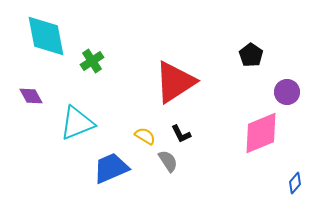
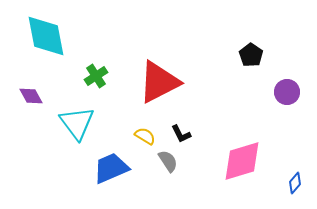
green cross: moved 4 px right, 15 px down
red triangle: moved 16 px left; rotated 6 degrees clockwise
cyan triangle: rotated 45 degrees counterclockwise
pink diamond: moved 19 px left, 28 px down; rotated 6 degrees clockwise
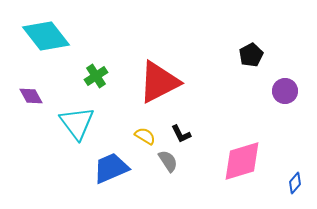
cyan diamond: rotated 27 degrees counterclockwise
black pentagon: rotated 10 degrees clockwise
purple circle: moved 2 px left, 1 px up
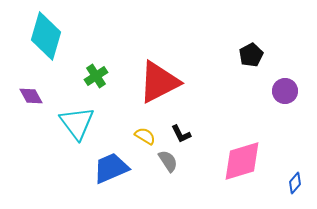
cyan diamond: rotated 54 degrees clockwise
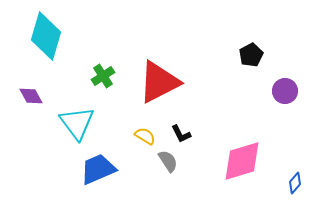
green cross: moved 7 px right
blue trapezoid: moved 13 px left, 1 px down
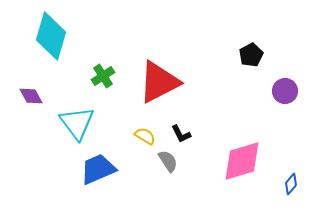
cyan diamond: moved 5 px right
blue diamond: moved 4 px left, 1 px down
